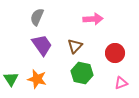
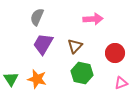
purple trapezoid: moved 1 px right, 1 px up; rotated 115 degrees counterclockwise
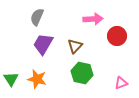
red circle: moved 2 px right, 17 px up
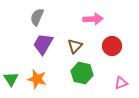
red circle: moved 5 px left, 10 px down
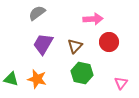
gray semicircle: moved 4 px up; rotated 30 degrees clockwise
red circle: moved 3 px left, 4 px up
green triangle: rotated 42 degrees counterclockwise
pink triangle: rotated 32 degrees counterclockwise
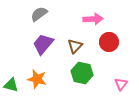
gray semicircle: moved 2 px right, 1 px down
purple trapezoid: rotated 10 degrees clockwise
green triangle: moved 6 px down
pink triangle: moved 1 px down
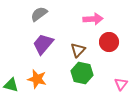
brown triangle: moved 3 px right, 4 px down
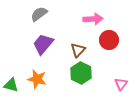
red circle: moved 2 px up
green hexagon: moved 1 px left; rotated 15 degrees clockwise
